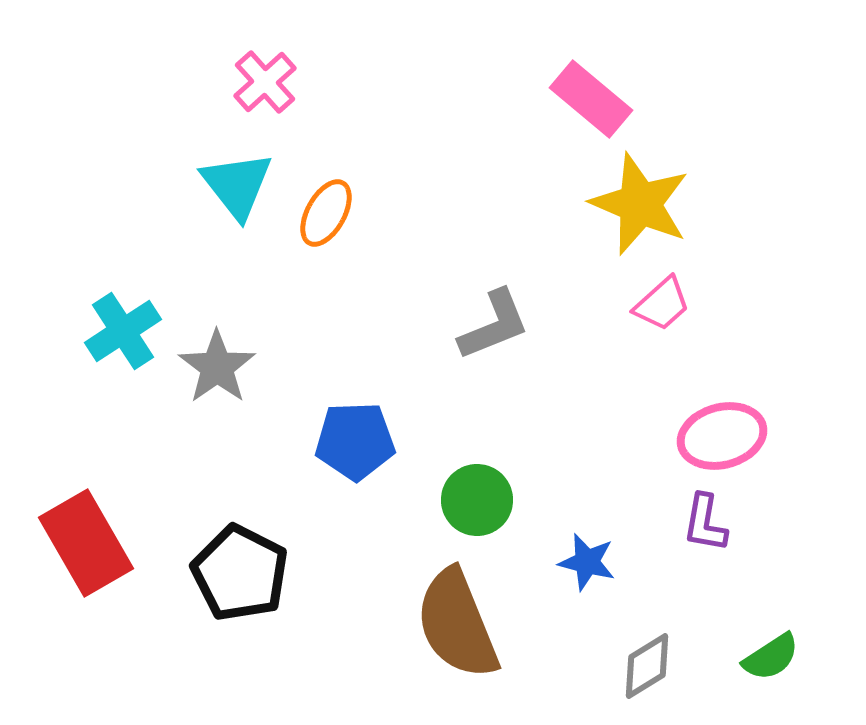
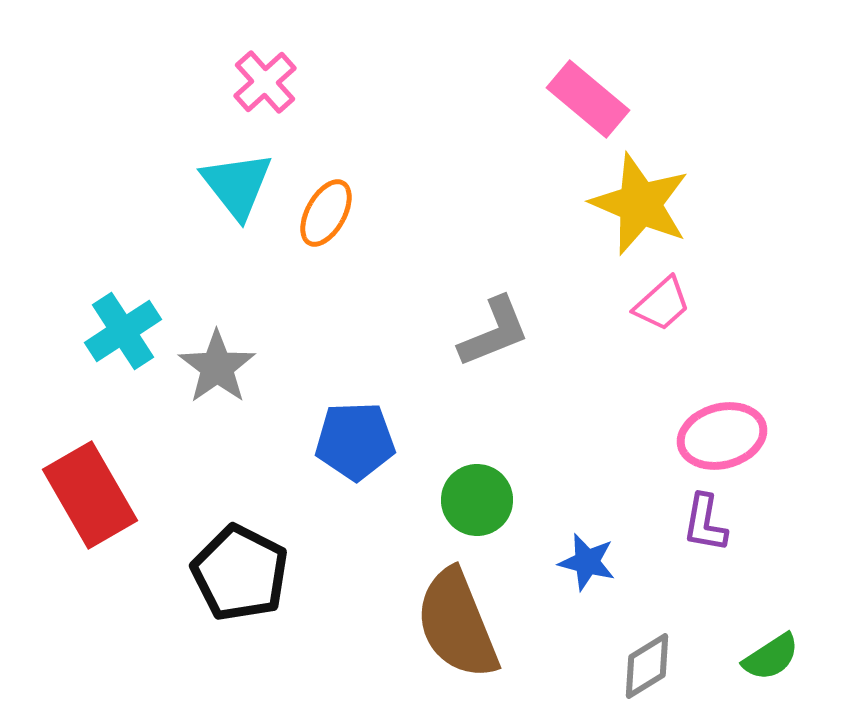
pink rectangle: moved 3 px left
gray L-shape: moved 7 px down
red rectangle: moved 4 px right, 48 px up
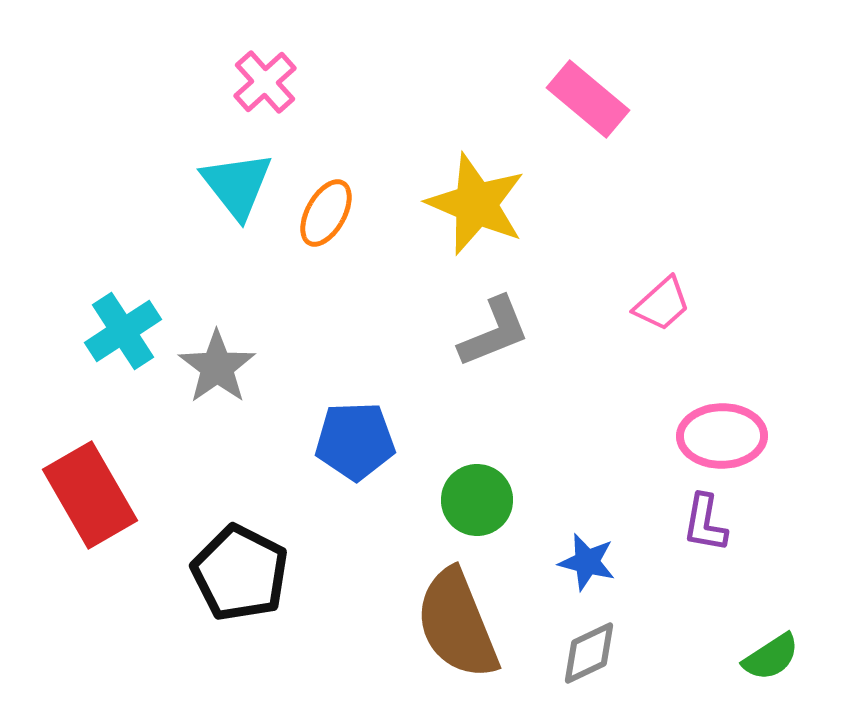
yellow star: moved 164 px left
pink ellipse: rotated 14 degrees clockwise
gray diamond: moved 58 px left, 13 px up; rotated 6 degrees clockwise
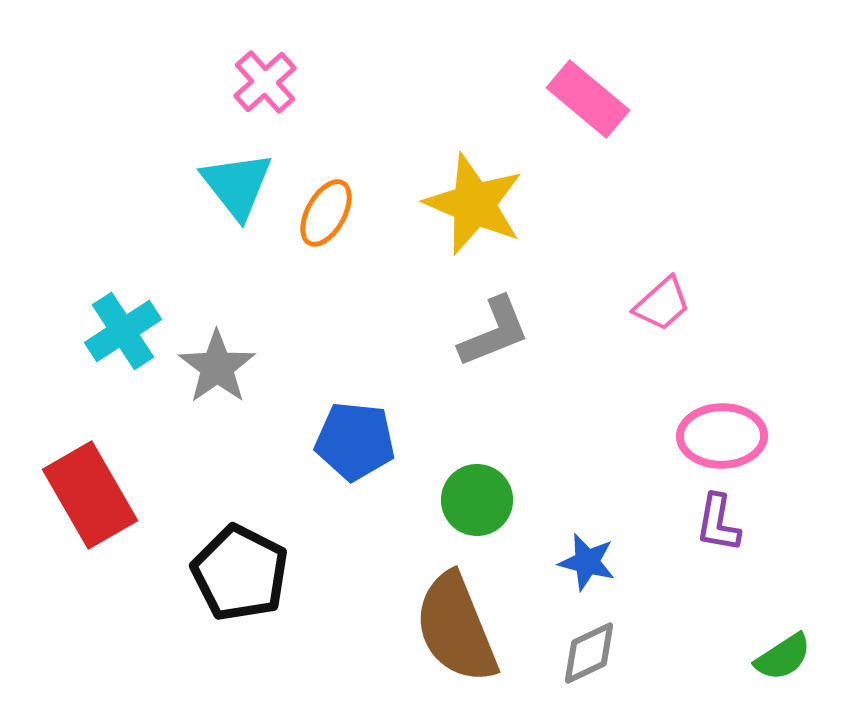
yellow star: moved 2 px left
blue pentagon: rotated 8 degrees clockwise
purple L-shape: moved 13 px right
brown semicircle: moved 1 px left, 4 px down
green semicircle: moved 12 px right
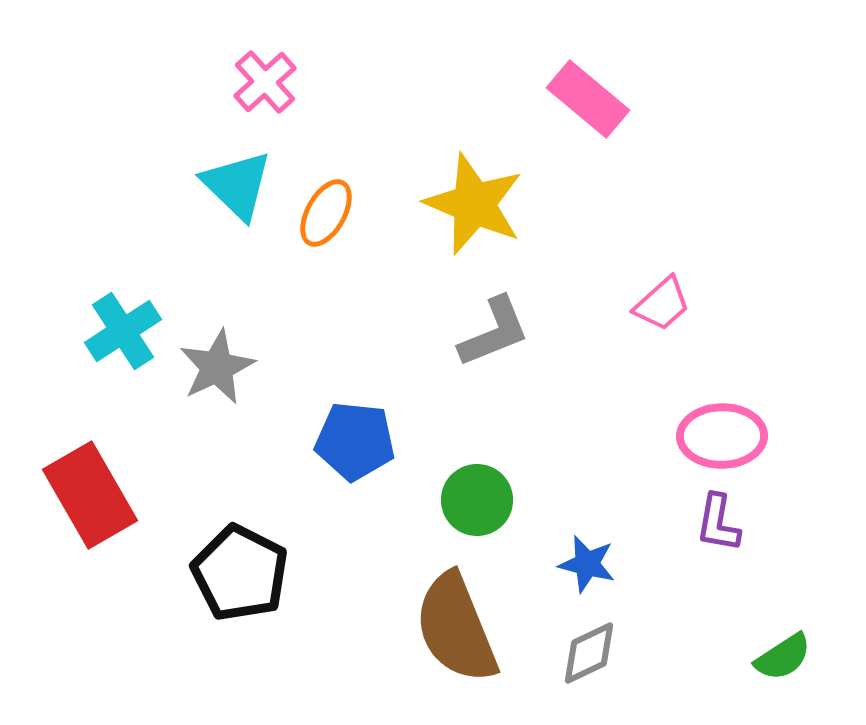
cyan triangle: rotated 8 degrees counterclockwise
gray star: rotated 10 degrees clockwise
blue star: moved 2 px down
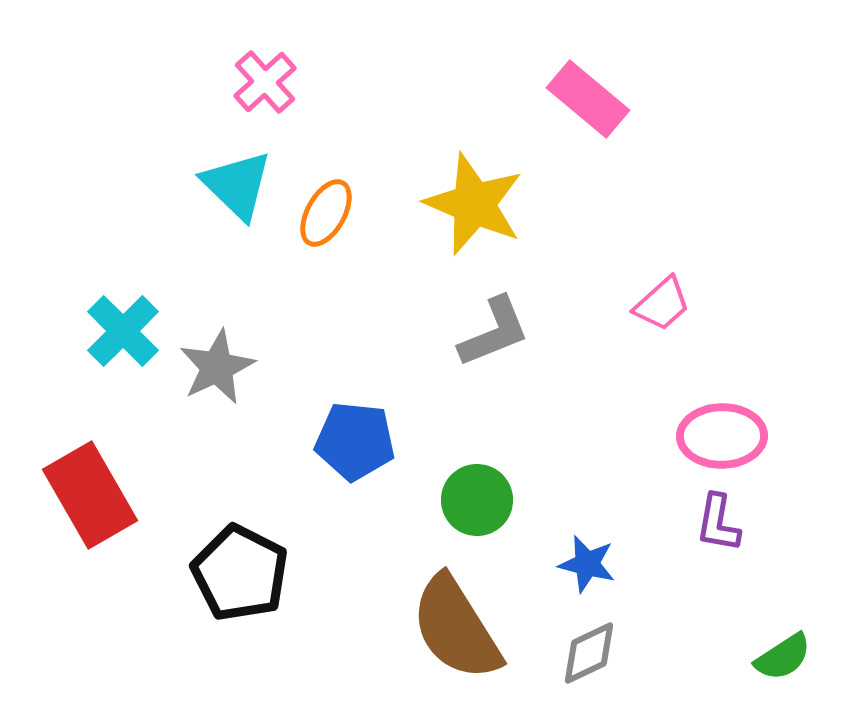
cyan cross: rotated 12 degrees counterclockwise
brown semicircle: rotated 10 degrees counterclockwise
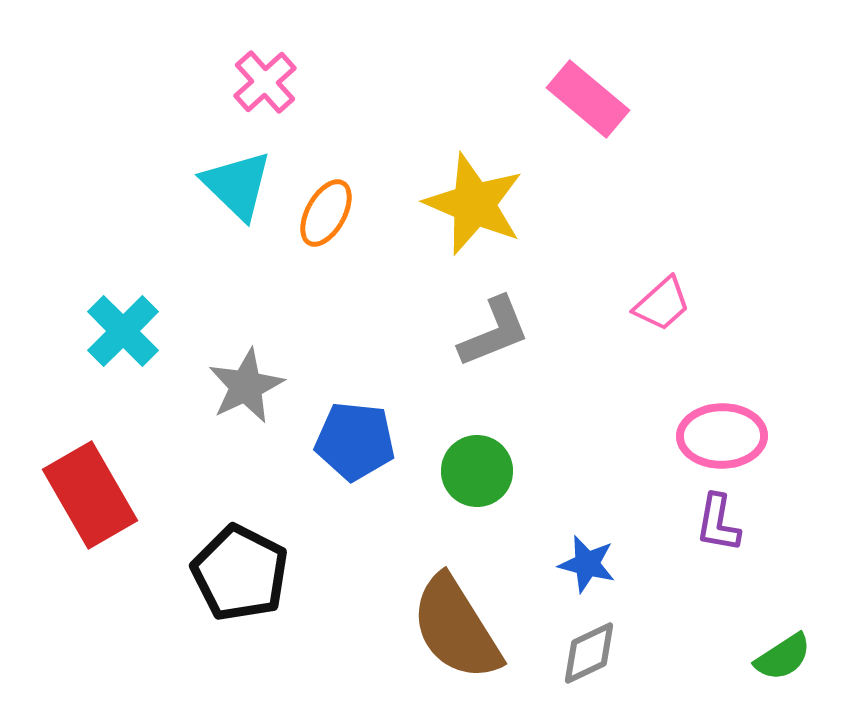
gray star: moved 29 px right, 19 px down
green circle: moved 29 px up
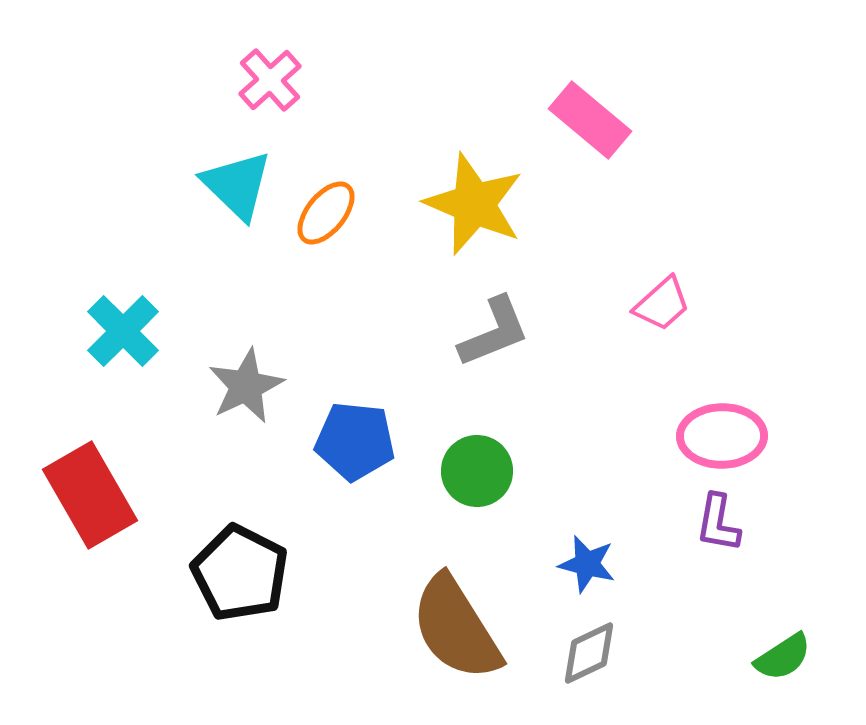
pink cross: moved 5 px right, 2 px up
pink rectangle: moved 2 px right, 21 px down
orange ellipse: rotated 10 degrees clockwise
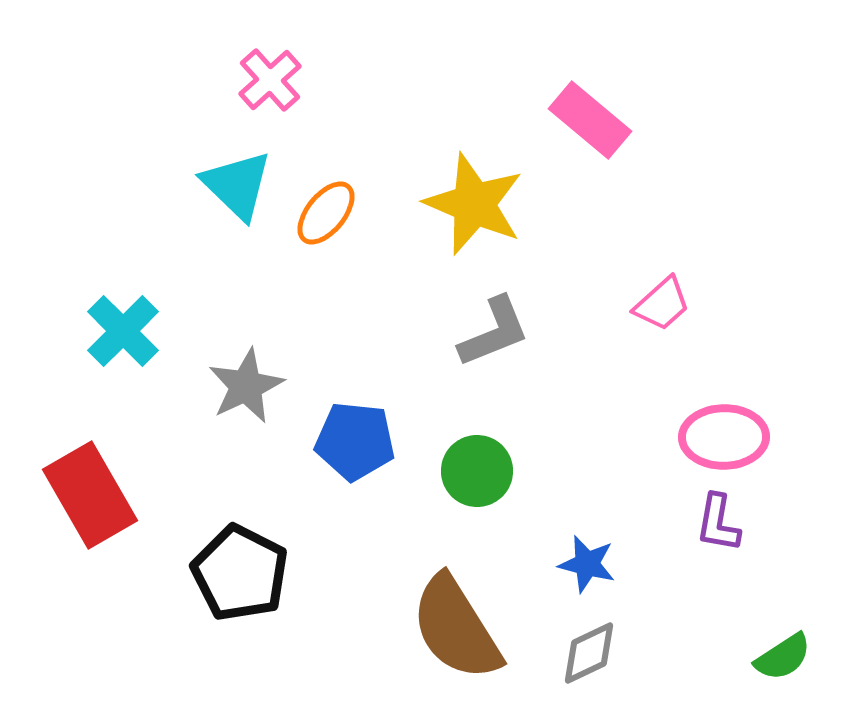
pink ellipse: moved 2 px right, 1 px down
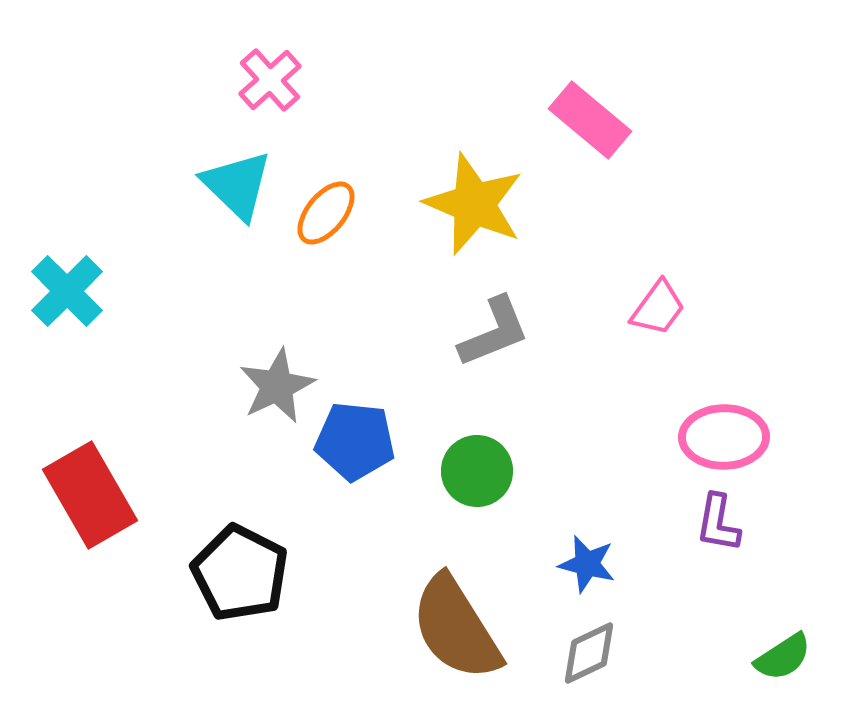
pink trapezoid: moved 4 px left, 4 px down; rotated 12 degrees counterclockwise
cyan cross: moved 56 px left, 40 px up
gray star: moved 31 px right
